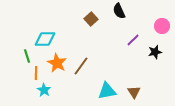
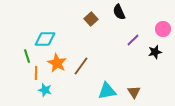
black semicircle: moved 1 px down
pink circle: moved 1 px right, 3 px down
cyan star: moved 1 px right; rotated 16 degrees counterclockwise
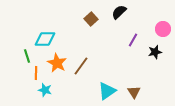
black semicircle: rotated 70 degrees clockwise
purple line: rotated 16 degrees counterclockwise
cyan triangle: rotated 24 degrees counterclockwise
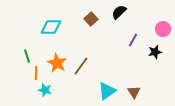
cyan diamond: moved 6 px right, 12 px up
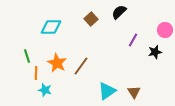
pink circle: moved 2 px right, 1 px down
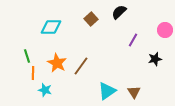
black star: moved 7 px down
orange line: moved 3 px left
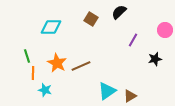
brown square: rotated 16 degrees counterclockwise
brown line: rotated 30 degrees clockwise
brown triangle: moved 4 px left, 4 px down; rotated 32 degrees clockwise
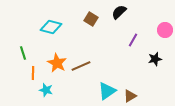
cyan diamond: rotated 15 degrees clockwise
green line: moved 4 px left, 3 px up
cyan star: moved 1 px right
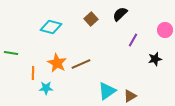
black semicircle: moved 1 px right, 2 px down
brown square: rotated 16 degrees clockwise
green line: moved 12 px left; rotated 64 degrees counterclockwise
brown line: moved 2 px up
cyan star: moved 2 px up; rotated 16 degrees counterclockwise
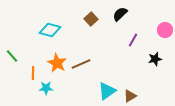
cyan diamond: moved 1 px left, 3 px down
green line: moved 1 px right, 3 px down; rotated 40 degrees clockwise
